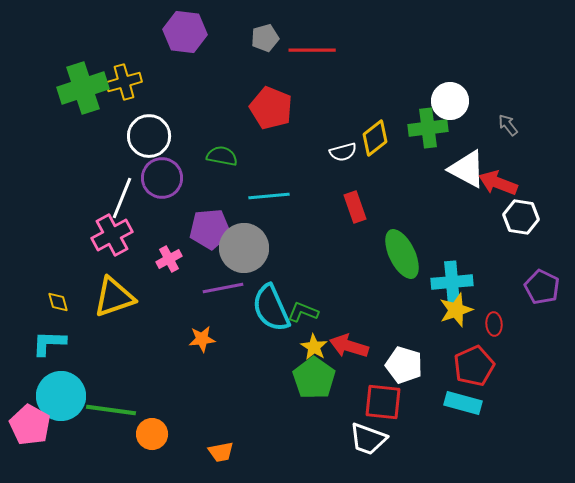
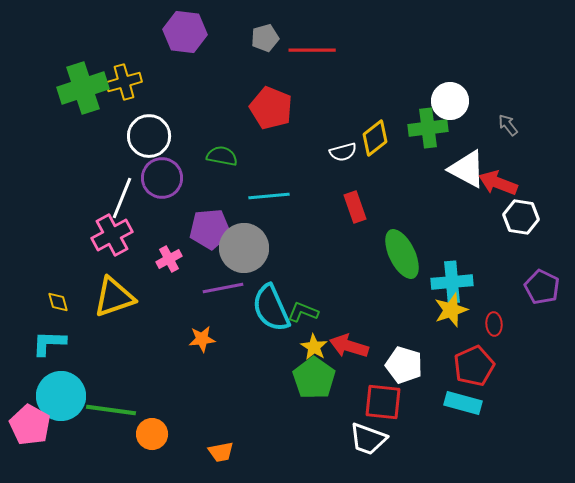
yellow star at (456, 310): moved 5 px left
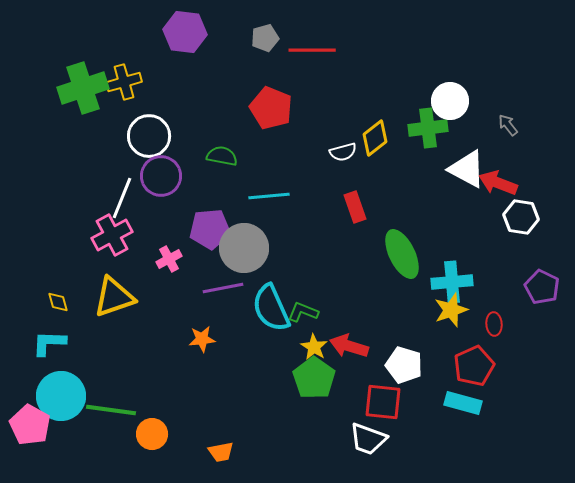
purple circle at (162, 178): moved 1 px left, 2 px up
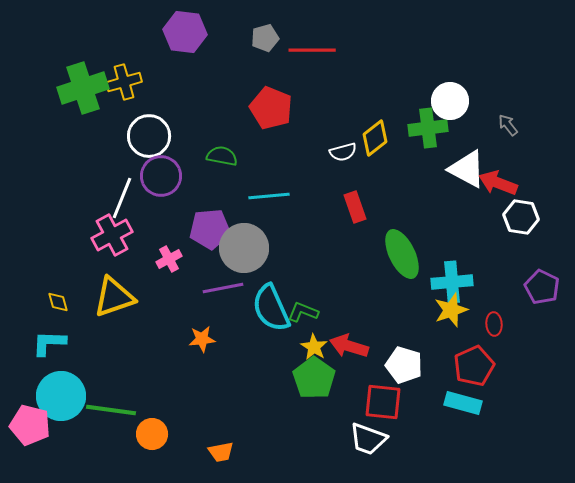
pink pentagon at (30, 425): rotated 15 degrees counterclockwise
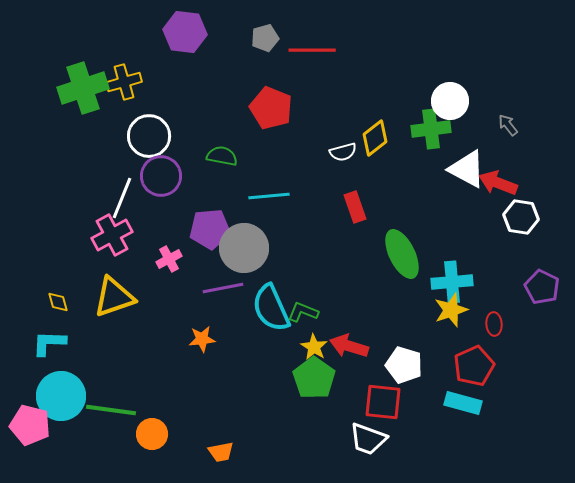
green cross at (428, 128): moved 3 px right, 1 px down
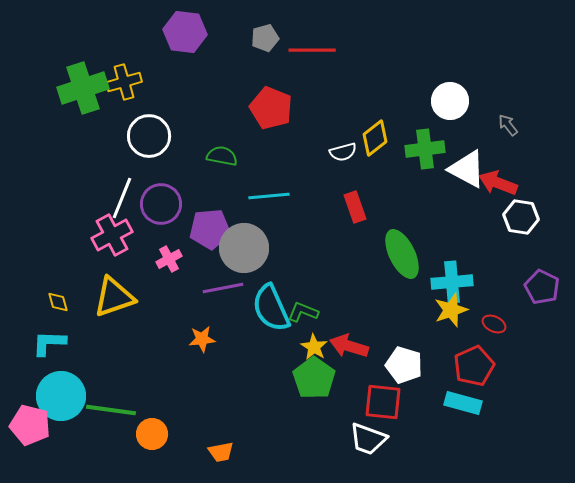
green cross at (431, 129): moved 6 px left, 20 px down
purple circle at (161, 176): moved 28 px down
red ellipse at (494, 324): rotated 60 degrees counterclockwise
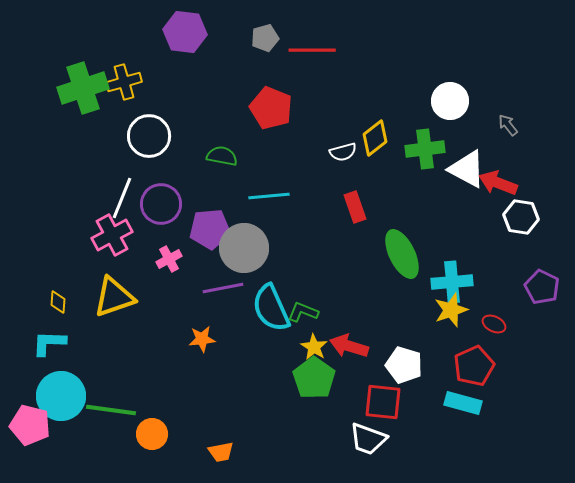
yellow diamond at (58, 302): rotated 20 degrees clockwise
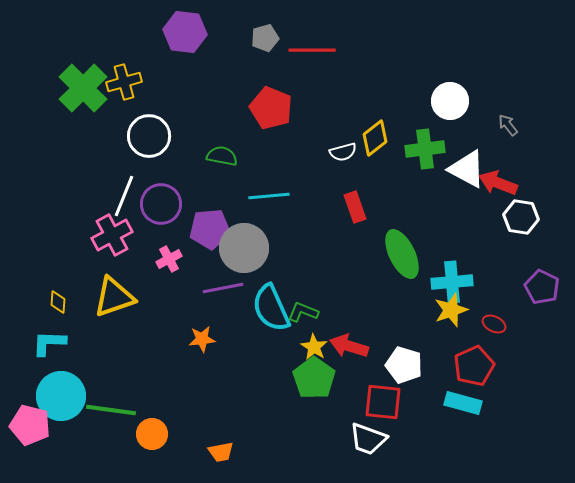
green cross at (83, 88): rotated 27 degrees counterclockwise
white line at (122, 198): moved 2 px right, 2 px up
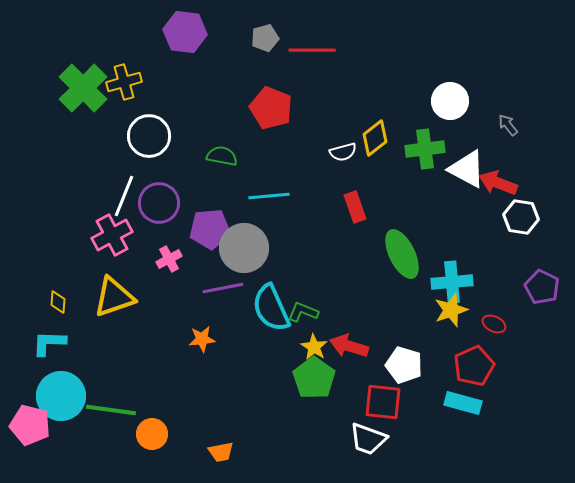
purple circle at (161, 204): moved 2 px left, 1 px up
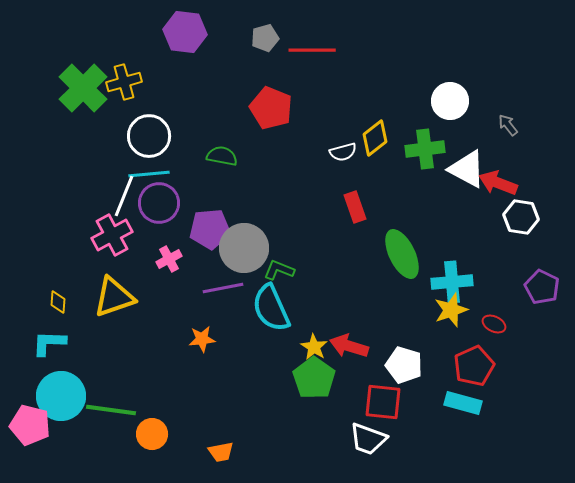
cyan line at (269, 196): moved 120 px left, 22 px up
green L-shape at (303, 312): moved 24 px left, 42 px up
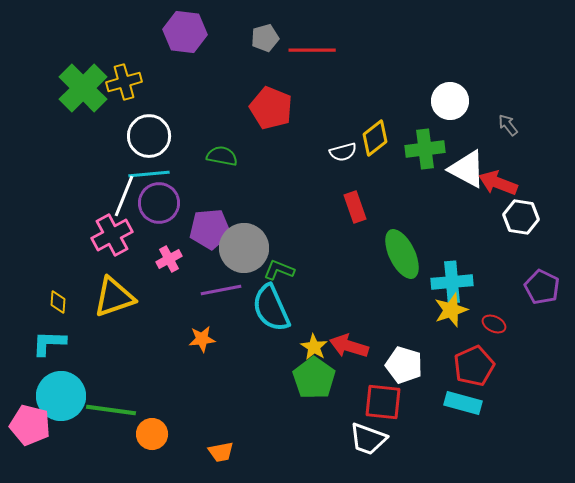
purple line at (223, 288): moved 2 px left, 2 px down
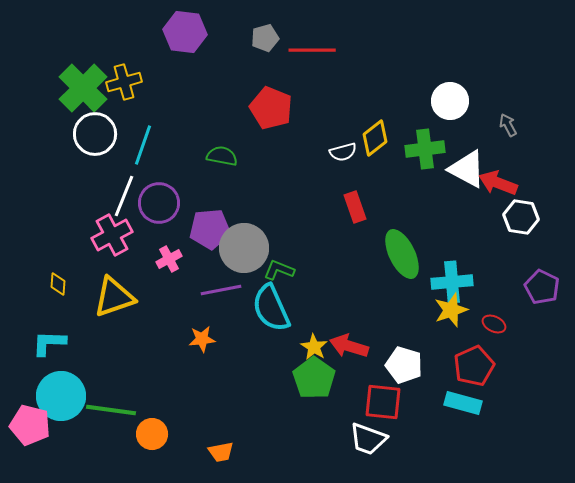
gray arrow at (508, 125): rotated 10 degrees clockwise
white circle at (149, 136): moved 54 px left, 2 px up
cyan line at (149, 174): moved 6 px left, 29 px up; rotated 66 degrees counterclockwise
yellow diamond at (58, 302): moved 18 px up
